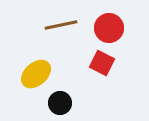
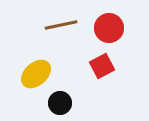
red square: moved 3 px down; rotated 35 degrees clockwise
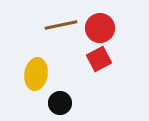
red circle: moved 9 px left
red square: moved 3 px left, 7 px up
yellow ellipse: rotated 40 degrees counterclockwise
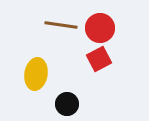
brown line: rotated 20 degrees clockwise
black circle: moved 7 px right, 1 px down
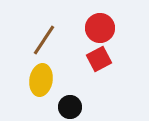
brown line: moved 17 px left, 15 px down; rotated 64 degrees counterclockwise
yellow ellipse: moved 5 px right, 6 px down
black circle: moved 3 px right, 3 px down
